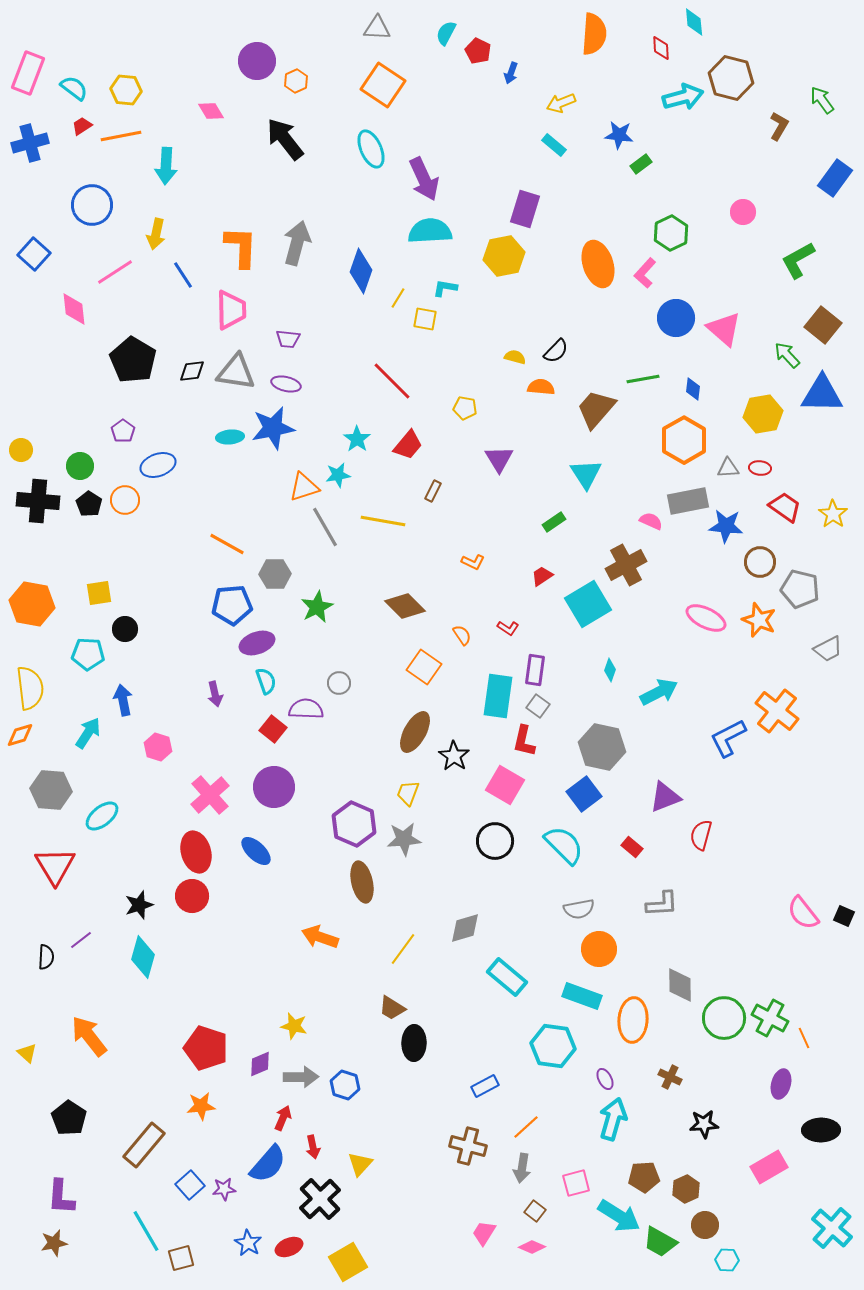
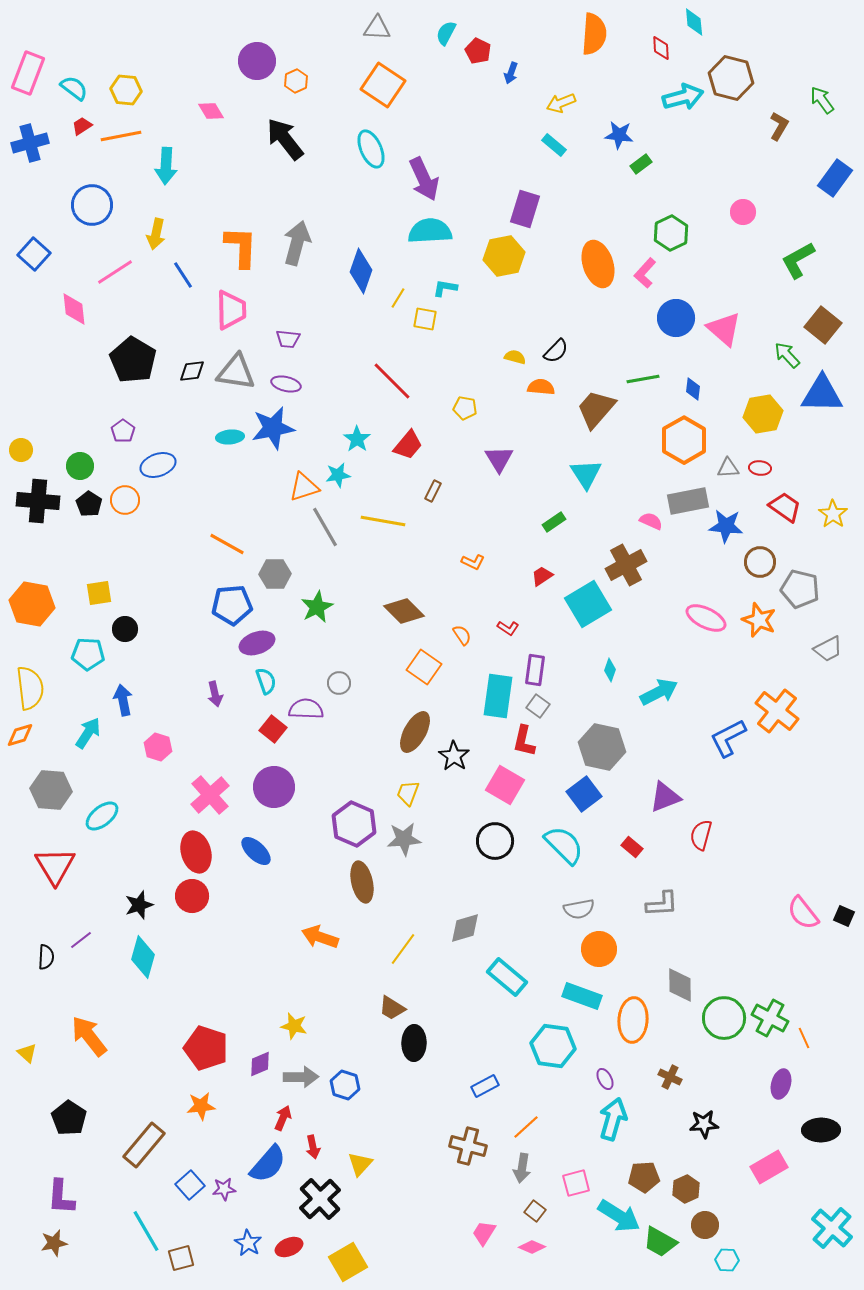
brown diamond at (405, 606): moved 1 px left, 5 px down
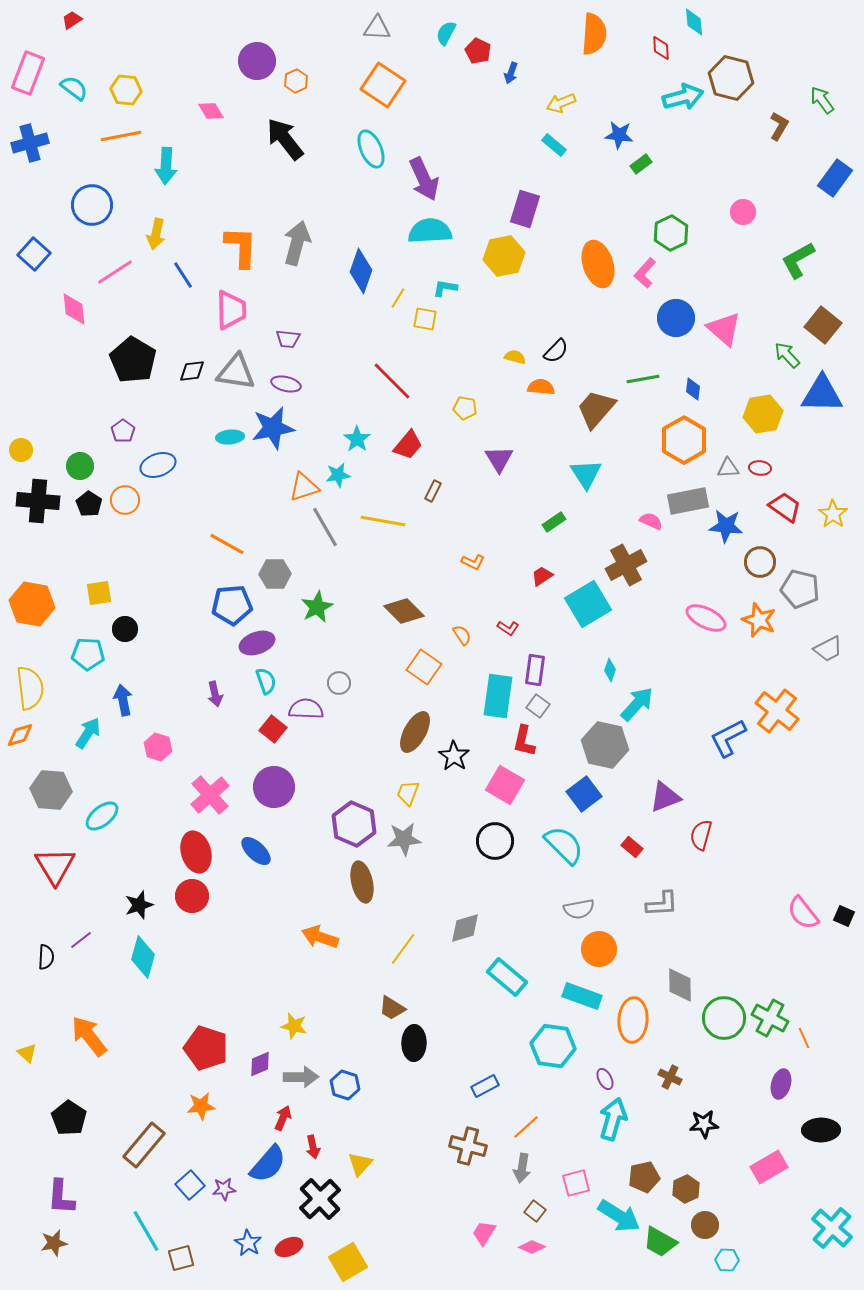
red trapezoid at (82, 126): moved 10 px left, 106 px up
cyan arrow at (659, 692): moved 22 px left, 12 px down; rotated 21 degrees counterclockwise
gray hexagon at (602, 747): moved 3 px right, 2 px up
brown pentagon at (644, 1177): rotated 8 degrees counterclockwise
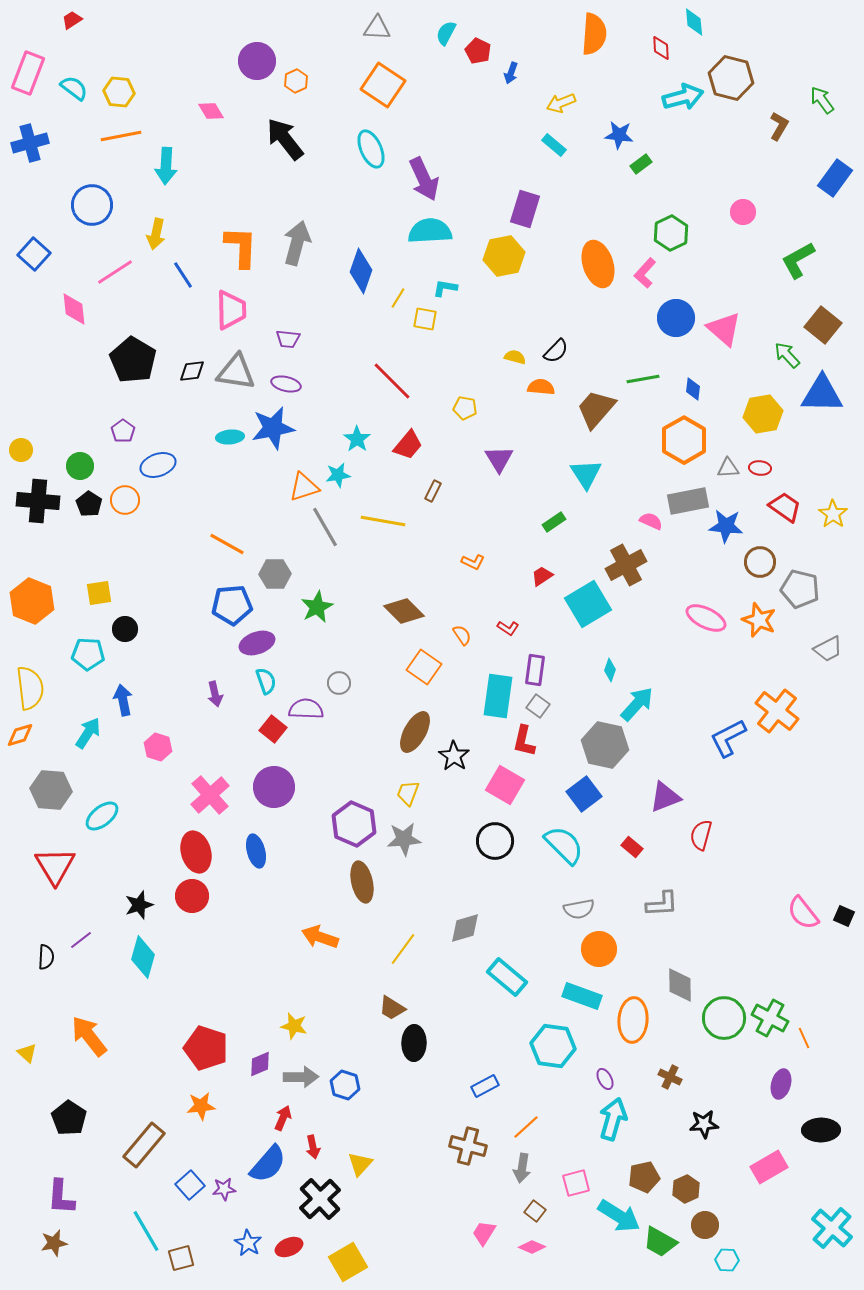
yellow hexagon at (126, 90): moved 7 px left, 2 px down
orange hexagon at (32, 604): moved 3 px up; rotated 12 degrees clockwise
blue ellipse at (256, 851): rotated 32 degrees clockwise
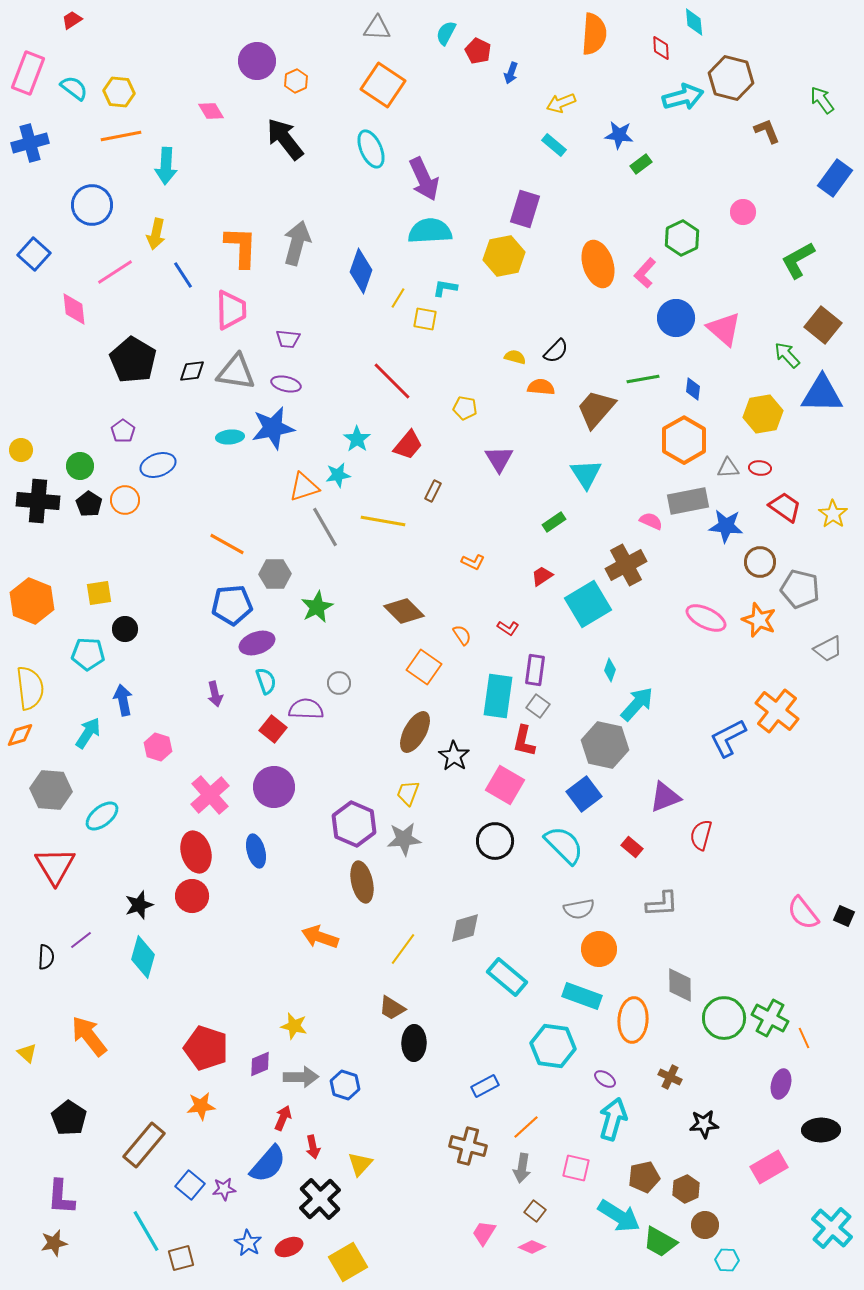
brown L-shape at (779, 126): moved 12 px left, 5 px down; rotated 52 degrees counterclockwise
green hexagon at (671, 233): moved 11 px right, 5 px down
purple ellipse at (605, 1079): rotated 30 degrees counterclockwise
pink square at (576, 1183): moved 15 px up; rotated 28 degrees clockwise
blue square at (190, 1185): rotated 8 degrees counterclockwise
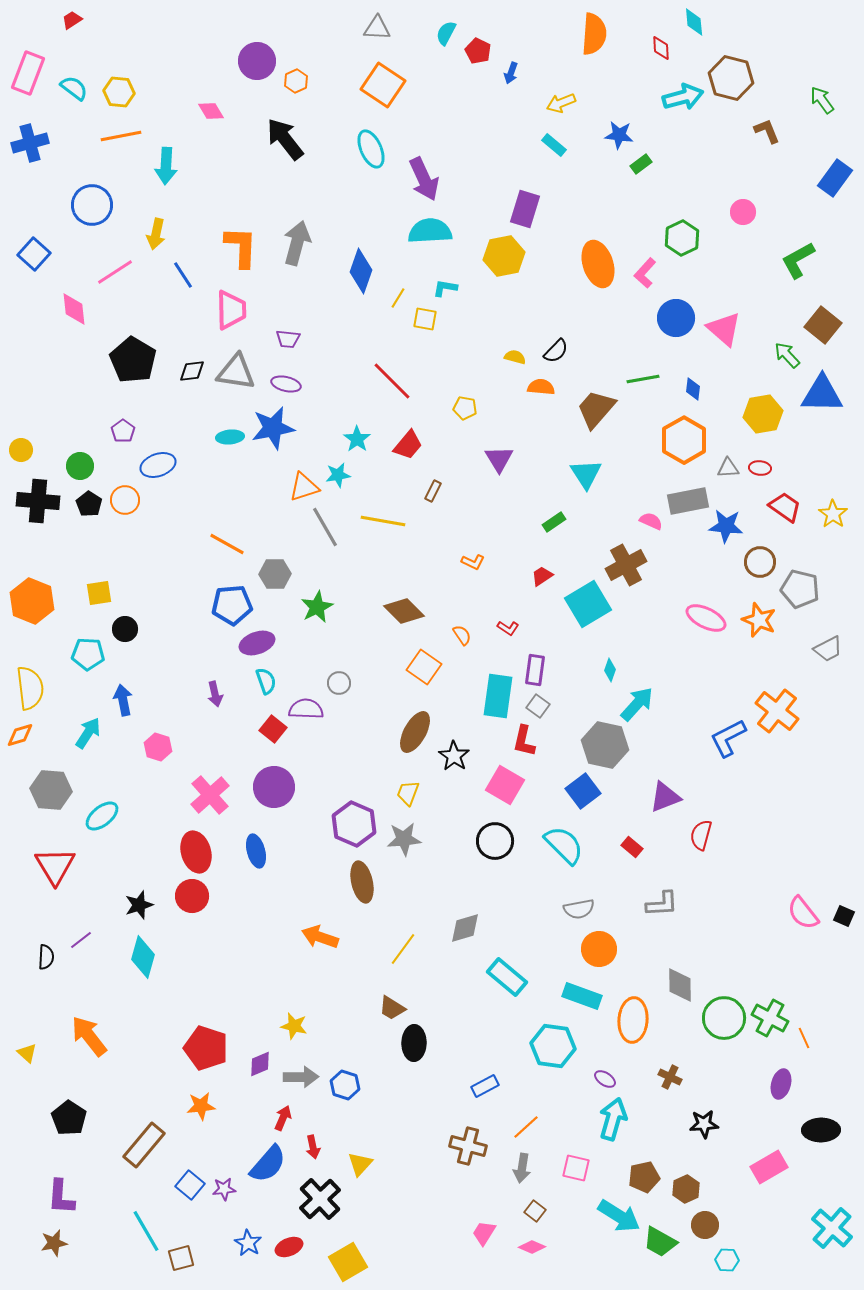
blue square at (584, 794): moved 1 px left, 3 px up
